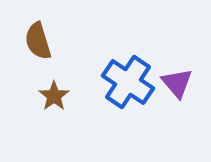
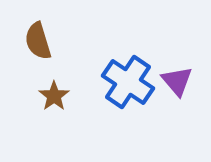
purple triangle: moved 2 px up
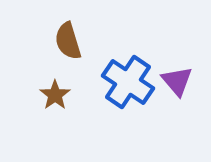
brown semicircle: moved 30 px right
brown star: moved 1 px right, 1 px up
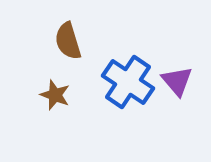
brown star: rotated 16 degrees counterclockwise
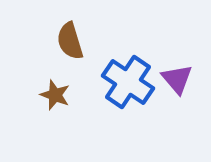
brown semicircle: moved 2 px right
purple triangle: moved 2 px up
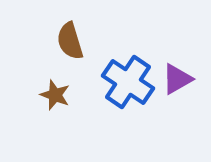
purple triangle: rotated 40 degrees clockwise
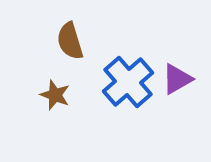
blue cross: rotated 15 degrees clockwise
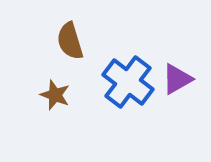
blue cross: rotated 12 degrees counterclockwise
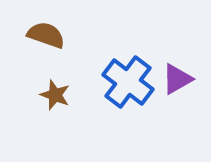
brown semicircle: moved 24 px left, 6 px up; rotated 126 degrees clockwise
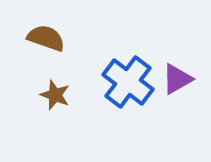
brown semicircle: moved 3 px down
